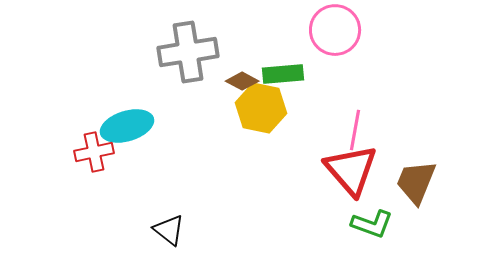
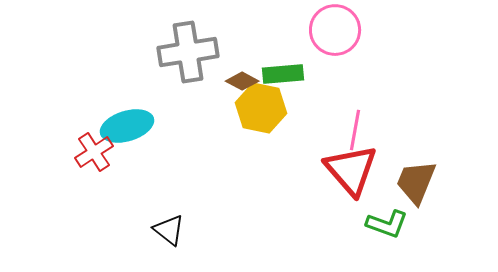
red cross: rotated 21 degrees counterclockwise
green L-shape: moved 15 px right
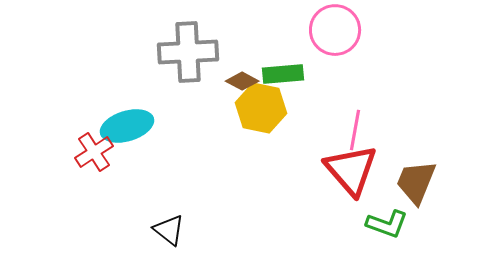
gray cross: rotated 6 degrees clockwise
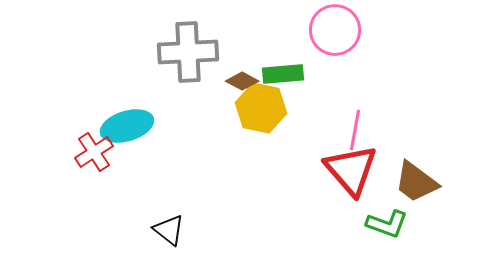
brown trapezoid: rotated 75 degrees counterclockwise
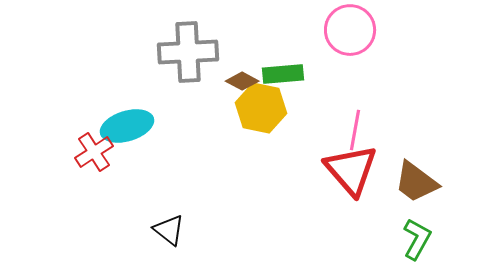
pink circle: moved 15 px right
green L-shape: moved 30 px right, 15 px down; rotated 81 degrees counterclockwise
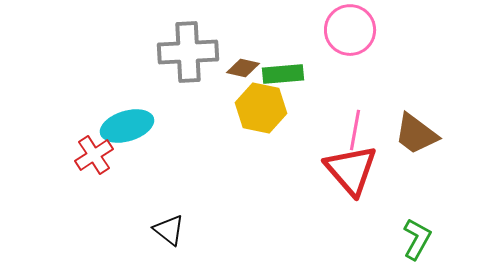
brown diamond: moved 1 px right, 13 px up; rotated 16 degrees counterclockwise
red cross: moved 3 px down
brown trapezoid: moved 48 px up
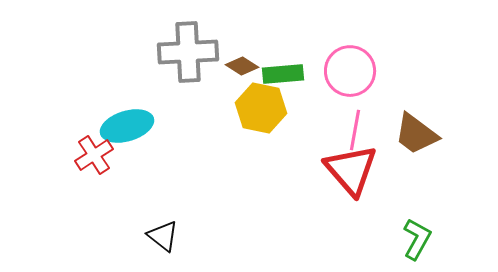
pink circle: moved 41 px down
brown diamond: moved 1 px left, 2 px up; rotated 20 degrees clockwise
black triangle: moved 6 px left, 6 px down
